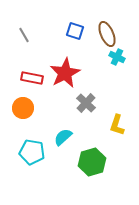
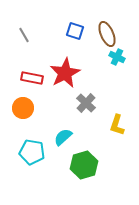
green hexagon: moved 8 px left, 3 px down
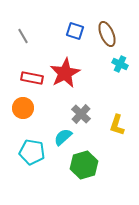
gray line: moved 1 px left, 1 px down
cyan cross: moved 3 px right, 7 px down
gray cross: moved 5 px left, 11 px down
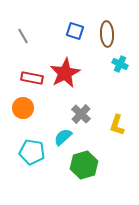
brown ellipse: rotated 20 degrees clockwise
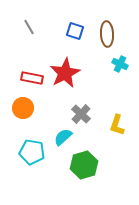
gray line: moved 6 px right, 9 px up
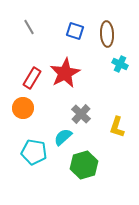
red rectangle: rotated 70 degrees counterclockwise
yellow L-shape: moved 2 px down
cyan pentagon: moved 2 px right
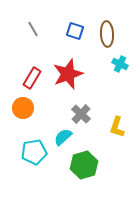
gray line: moved 4 px right, 2 px down
red star: moved 3 px right, 1 px down; rotated 8 degrees clockwise
cyan pentagon: rotated 20 degrees counterclockwise
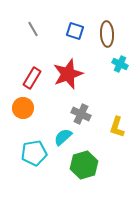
gray cross: rotated 18 degrees counterclockwise
cyan pentagon: moved 1 px down
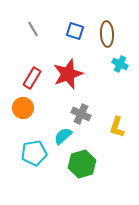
cyan semicircle: moved 1 px up
green hexagon: moved 2 px left, 1 px up
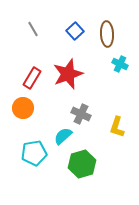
blue square: rotated 30 degrees clockwise
